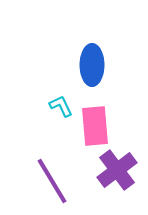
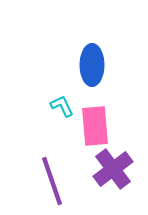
cyan L-shape: moved 1 px right
purple cross: moved 4 px left, 1 px up
purple line: rotated 12 degrees clockwise
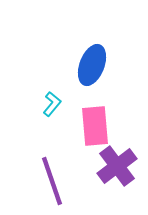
blue ellipse: rotated 21 degrees clockwise
cyan L-shape: moved 10 px left, 2 px up; rotated 65 degrees clockwise
purple cross: moved 4 px right, 3 px up
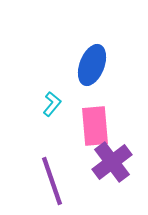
purple cross: moved 5 px left, 4 px up
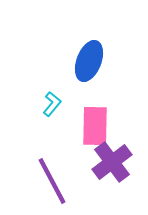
blue ellipse: moved 3 px left, 4 px up
pink rectangle: rotated 6 degrees clockwise
purple line: rotated 9 degrees counterclockwise
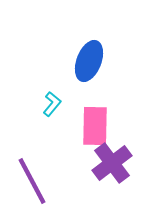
purple cross: moved 1 px down
purple line: moved 20 px left
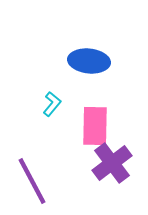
blue ellipse: rotated 75 degrees clockwise
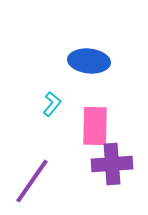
purple cross: moved 1 px down; rotated 33 degrees clockwise
purple line: rotated 63 degrees clockwise
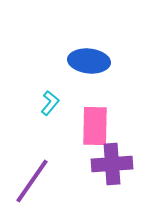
cyan L-shape: moved 2 px left, 1 px up
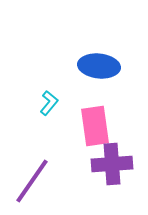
blue ellipse: moved 10 px right, 5 px down
cyan L-shape: moved 1 px left
pink rectangle: rotated 9 degrees counterclockwise
